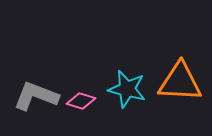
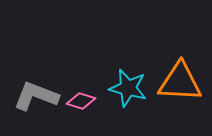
cyan star: moved 1 px right, 1 px up
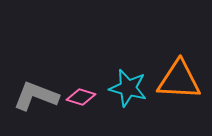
orange triangle: moved 1 px left, 2 px up
pink diamond: moved 4 px up
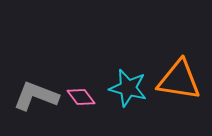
orange triangle: rotated 6 degrees clockwise
pink diamond: rotated 36 degrees clockwise
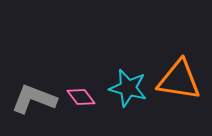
gray L-shape: moved 2 px left, 3 px down
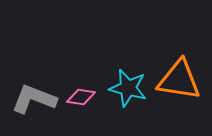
pink diamond: rotated 44 degrees counterclockwise
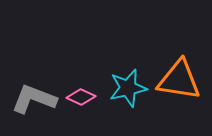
cyan star: rotated 27 degrees counterclockwise
pink diamond: rotated 16 degrees clockwise
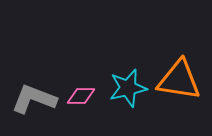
pink diamond: moved 1 px up; rotated 24 degrees counterclockwise
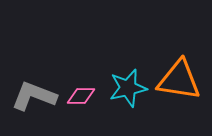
gray L-shape: moved 3 px up
